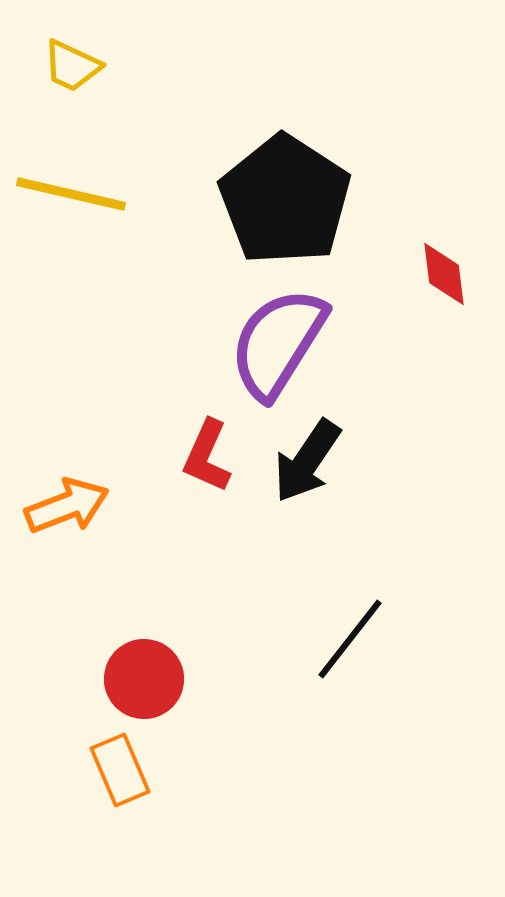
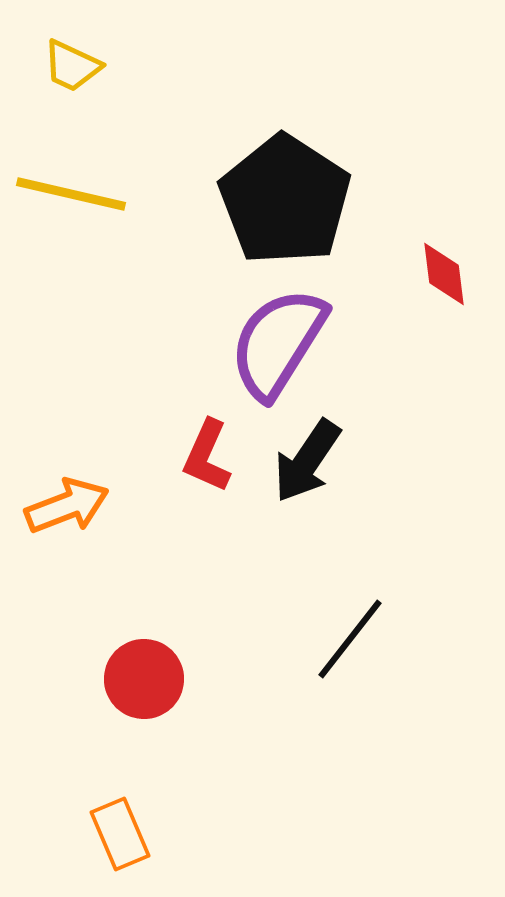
orange rectangle: moved 64 px down
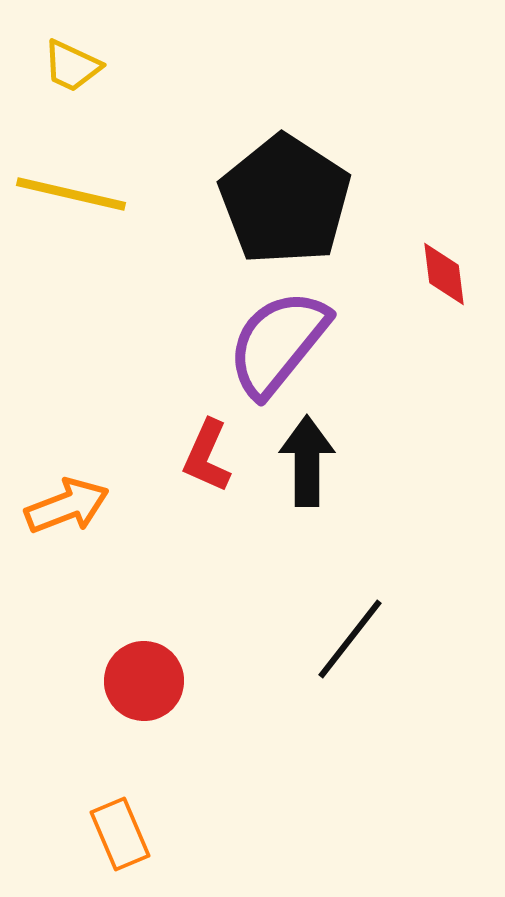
purple semicircle: rotated 7 degrees clockwise
black arrow: rotated 146 degrees clockwise
red circle: moved 2 px down
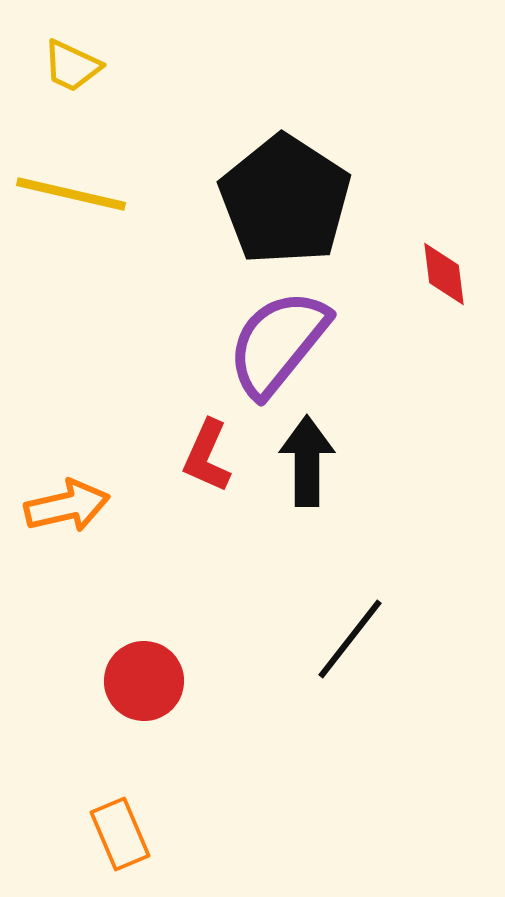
orange arrow: rotated 8 degrees clockwise
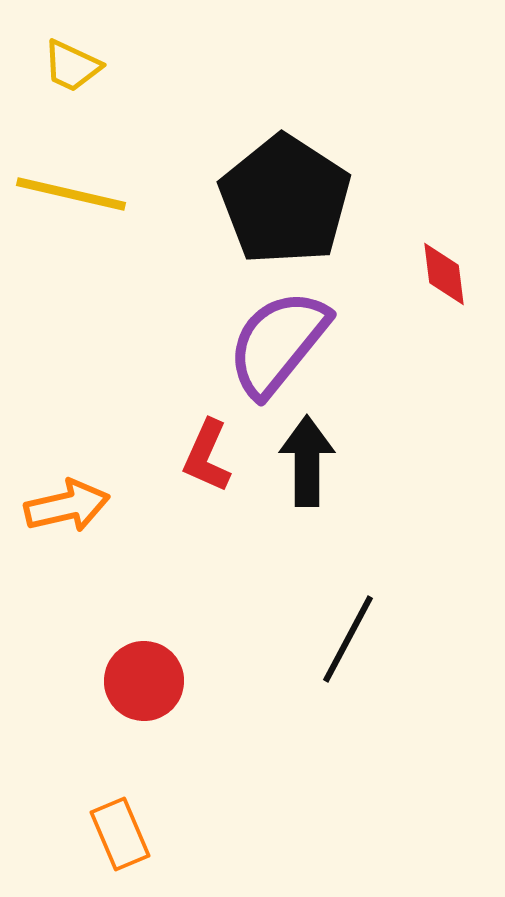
black line: moved 2 px left; rotated 10 degrees counterclockwise
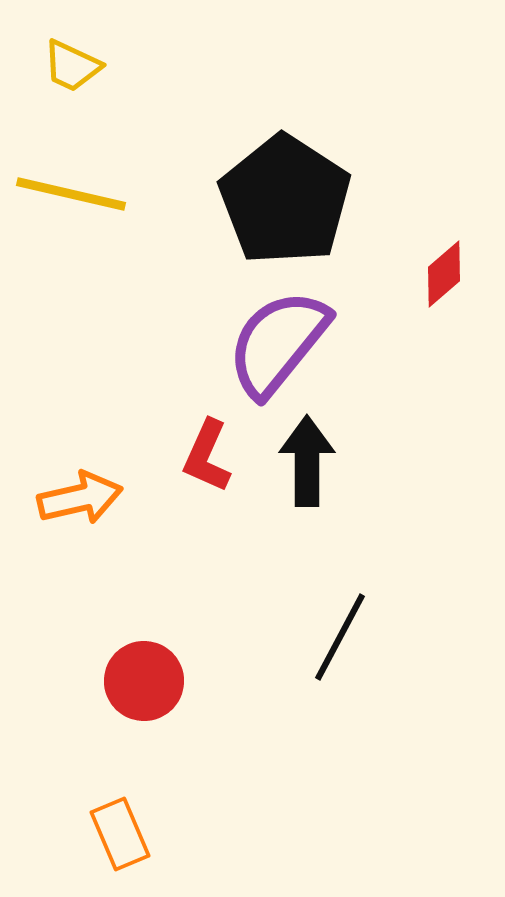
red diamond: rotated 56 degrees clockwise
orange arrow: moved 13 px right, 8 px up
black line: moved 8 px left, 2 px up
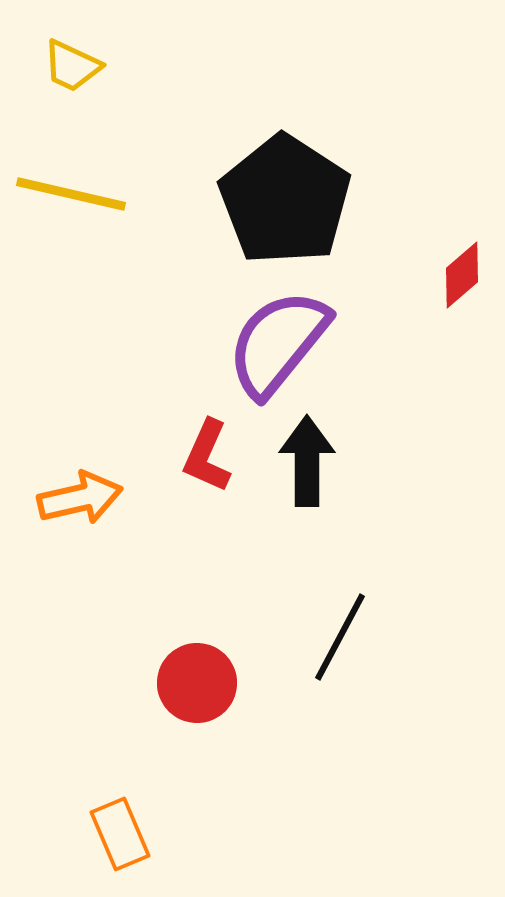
red diamond: moved 18 px right, 1 px down
red circle: moved 53 px right, 2 px down
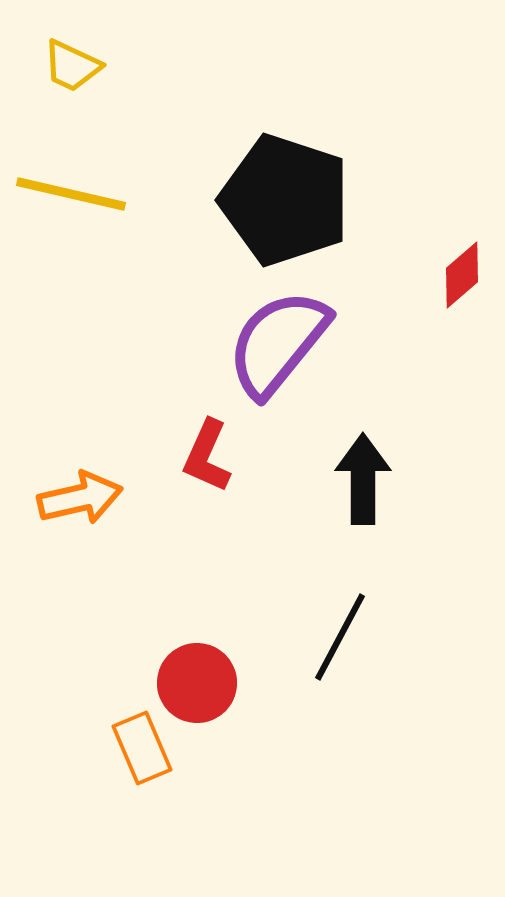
black pentagon: rotated 15 degrees counterclockwise
black arrow: moved 56 px right, 18 px down
orange rectangle: moved 22 px right, 86 px up
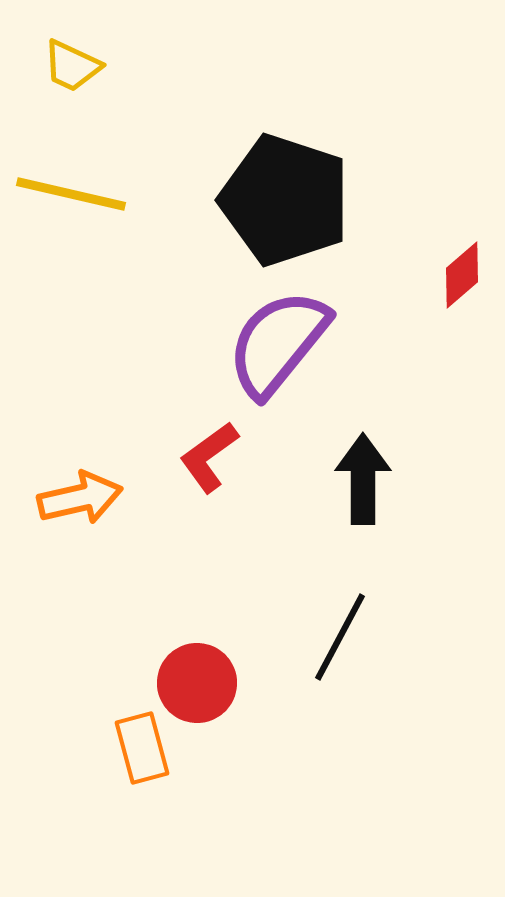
red L-shape: moved 2 px right, 1 px down; rotated 30 degrees clockwise
orange rectangle: rotated 8 degrees clockwise
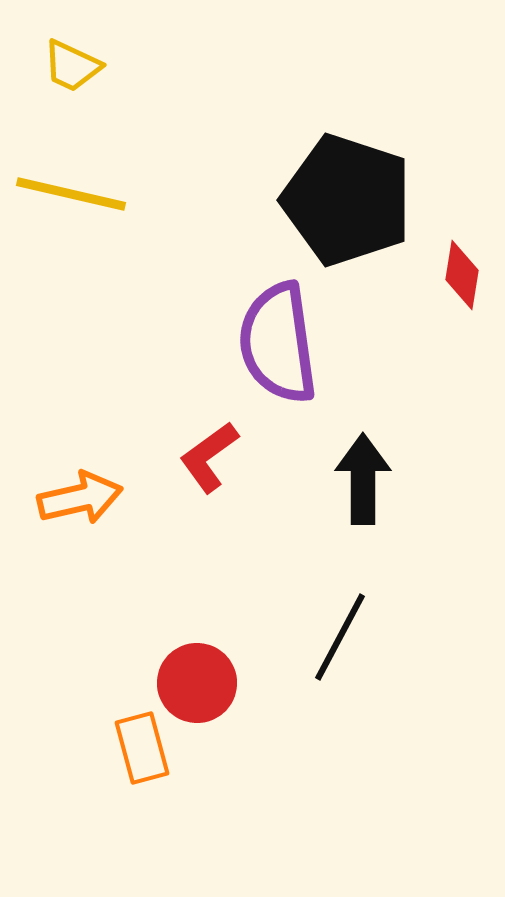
black pentagon: moved 62 px right
red diamond: rotated 40 degrees counterclockwise
purple semicircle: rotated 47 degrees counterclockwise
